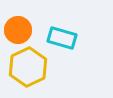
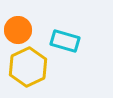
cyan rectangle: moved 3 px right, 3 px down
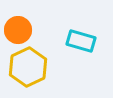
cyan rectangle: moved 16 px right
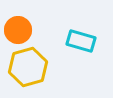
yellow hexagon: rotated 9 degrees clockwise
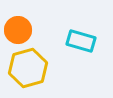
yellow hexagon: moved 1 px down
